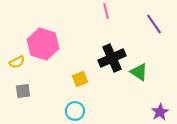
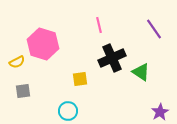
pink line: moved 7 px left, 14 px down
purple line: moved 5 px down
green triangle: moved 2 px right
yellow square: rotated 14 degrees clockwise
cyan circle: moved 7 px left
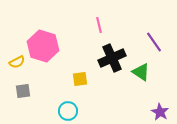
purple line: moved 13 px down
pink hexagon: moved 2 px down
purple star: rotated 12 degrees counterclockwise
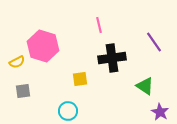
black cross: rotated 16 degrees clockwise
green triangle: moved 4 px right, 14 px down
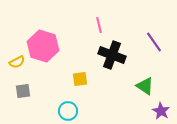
black cross: moved 3 px up; rotated 28 degrees clockwise
purple star: moved 1 px right, 1 px up
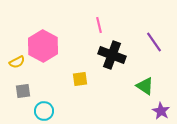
pink hexagon: rotated 12 degrees clockwise
cyan circle: moved 24 px left
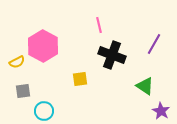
purple line: moved 2 px down; rotated 65 degrees clockwise
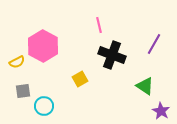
yellow square: rotated 21 degrees counterclockwise
cyan circle: moved 5 px up
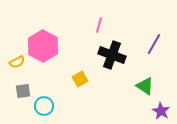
pink line: rotated 28 degrees clockwise
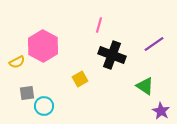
purple line: rotated 25 degrees clockwise
gray square: moved 4 px right, 2 px down
